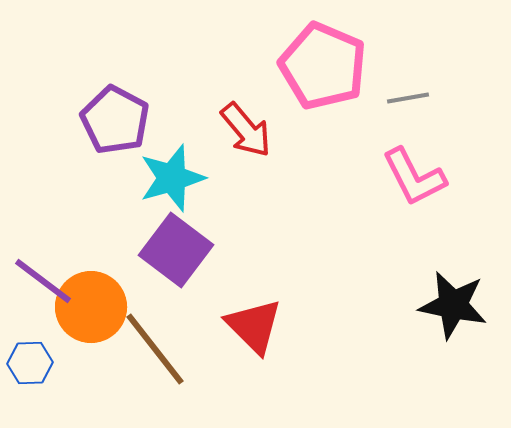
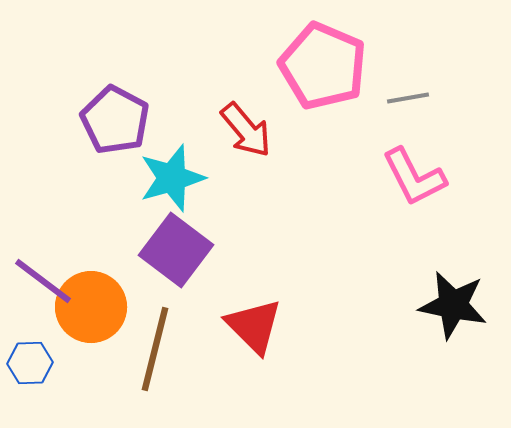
brown line: rotated 52 degrees clockwise
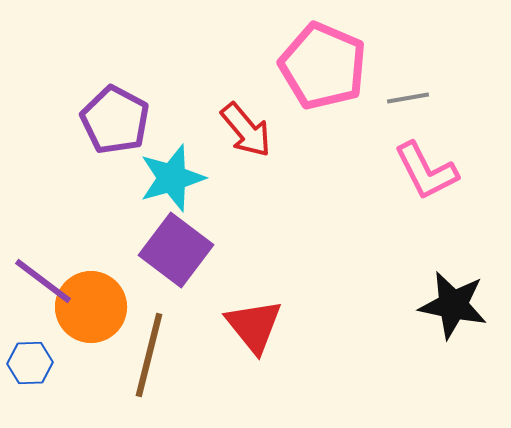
pink L-shape: moved 12 px right, 6 px up
red triangle: rotated 6 degrees clockwise
brown line: moved 6 px left, 6 px down
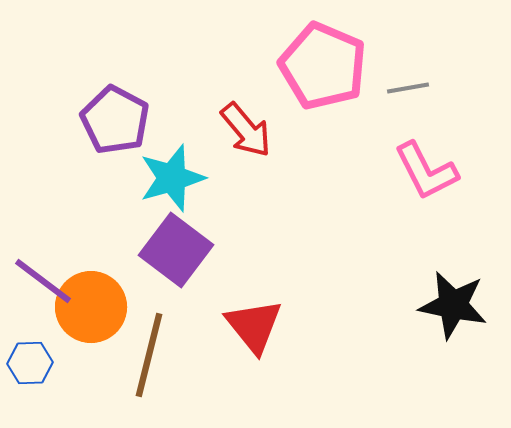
gray line: moved 10 px up
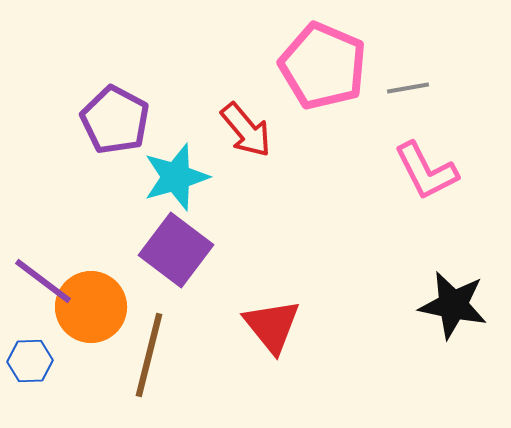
cyan star: moved 4 px right, 1 px up
red triangle: moved 18 px right
blue hexagon: moved 2 px up
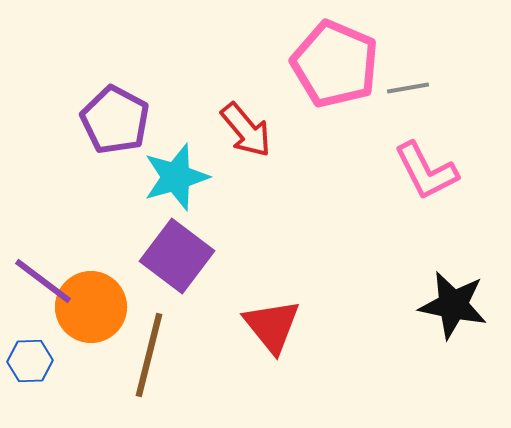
pink pentagon: moved 12 px right, 2 px up
purple square: moved 1 px right, 6 px down
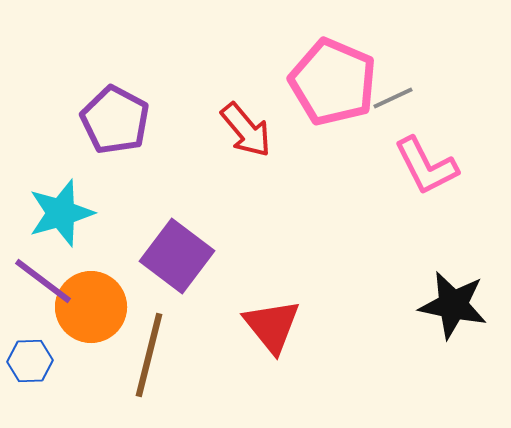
pink pentagon: moved 2 px left, 18 px down
gray line: moved 15 px left, 10 px down; rotated 15 degrees counterclockwise
pink L-shape: moved 5 px up
cyan star: moved 115 px left, 36 px down
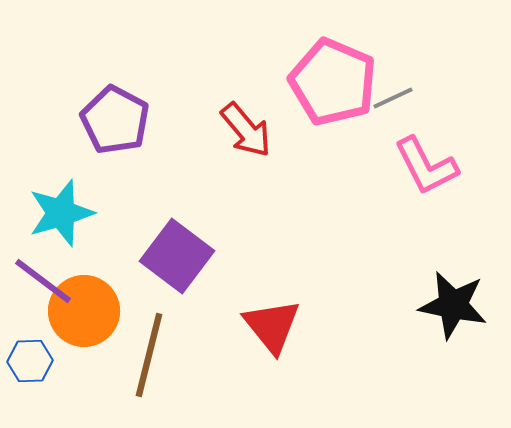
orange circle: moved 7 px left, 4 px down
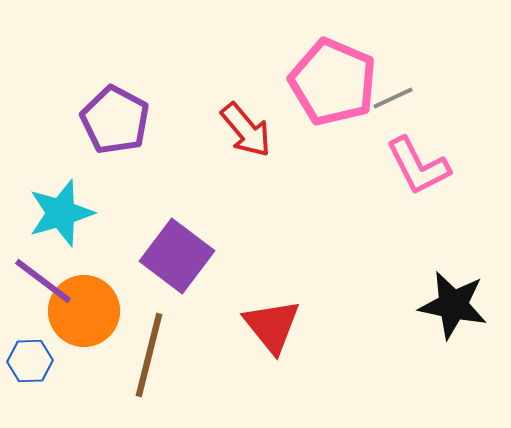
pink L-shape: moved 8 px left
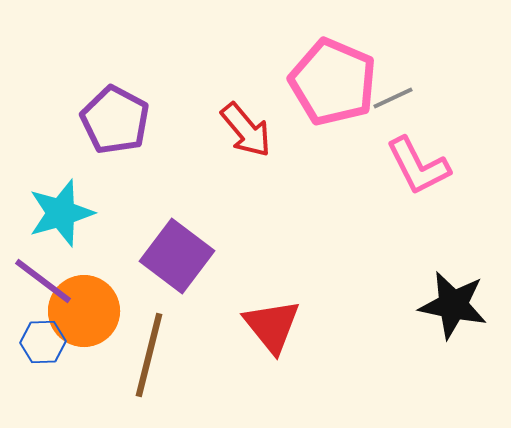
blue hexagon: moved 13 px right, 19 px up
